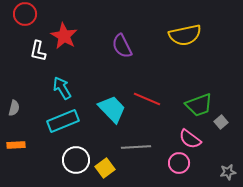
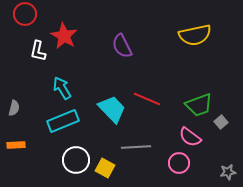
yellow semicircle: moved 10 px right
pink semicircle: moved 2 px up
yellow square: rotated 24 degrees counterclockwise
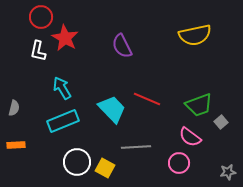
red circle: moved 16 px right, 3 px down
red star: moved 1 px right, 2 px down
white circle: moved 1 px right, 2 px down
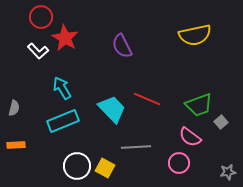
white L-shape: rotated 55 degrees counterclockwise
white circle: moved 4 px down
